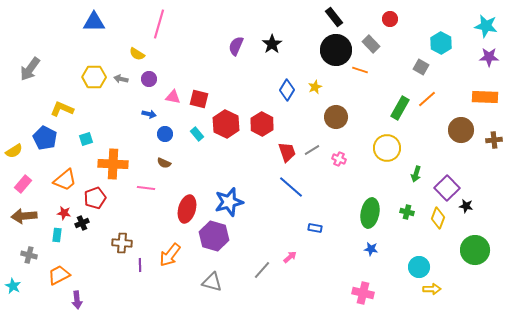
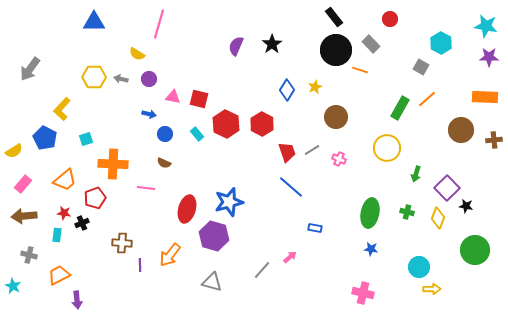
yellow L-shape at (62, 109): rotated 70 degrees counterclockwise
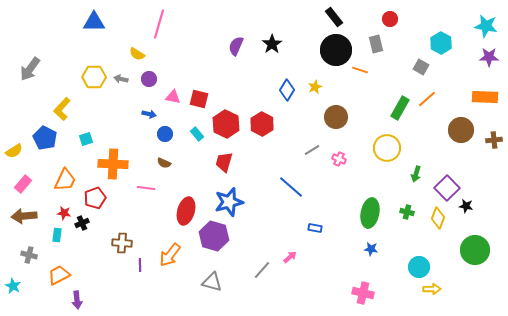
gray rectangle at (371, 44): moved 5 px right; rotated 30 degrees clockwise
red trapezoid at (287, 152): moved 63 px left, 10 px down; rotated 145 degrees counterclockwise
orange trapezoid at (65, 180): rotated 25 degrees counterclockwise
red ellipse at (187, 209): moved 1 px left, 2 px down
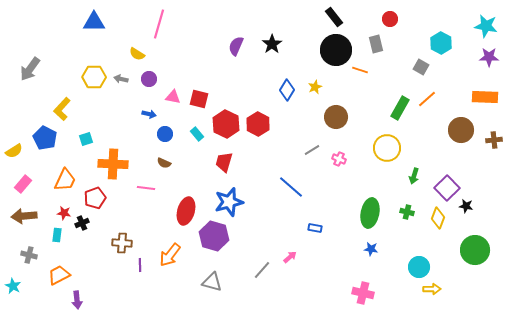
red hexagon at (262, 124): moved 4 px left
green arrow at (416, 174): moved 2 px left, 2 px down
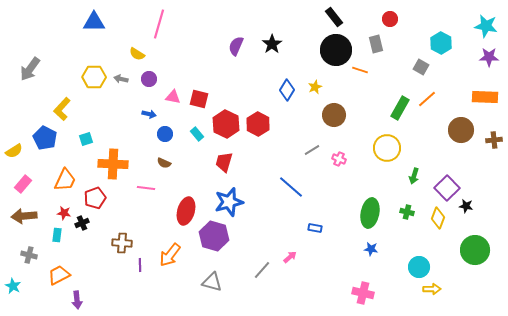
brown circle at (336, 117): moved 2 px left, 2 px up
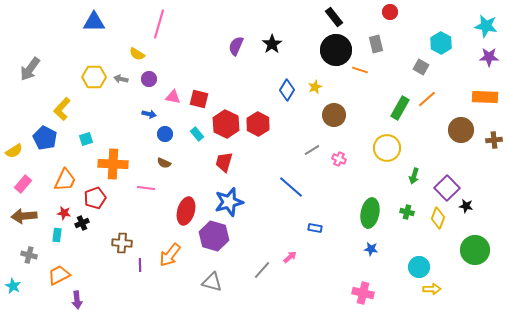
red circle at (390, 19): moved 7 px up
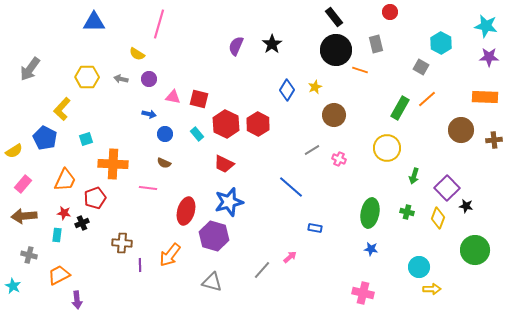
yellow hexagon at (94, 77): moved 7 px left
red trapezoid at (224, 162): moved 2 px down; rotated 80 degrees counterclockwise
pink line at (146, 188): moved 2 px right
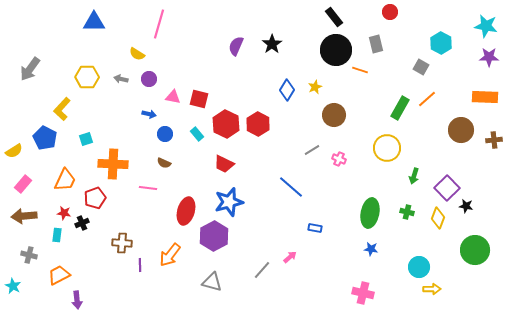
purple hexagon at (214, 236): rotated 16 degrees clockwise
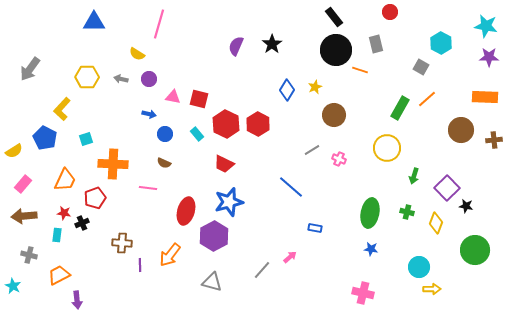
yellow diamond at (438, 218): moved 2 px left, 5 px down
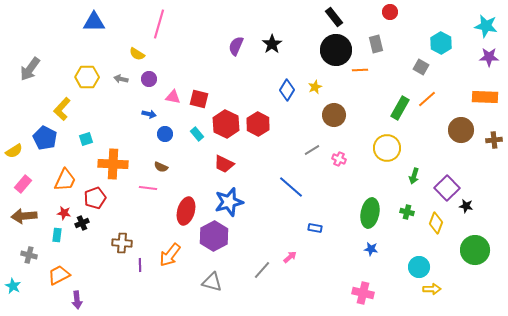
orange line at (360, 70): rotated 21 degrees counterclockwise
brown semicircle at (164, 163): moved 3 px left, 4 px down
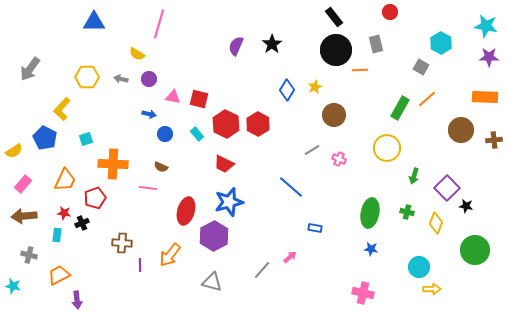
cyan star at (13, 286): rotated 14 degrees counterclockwise
